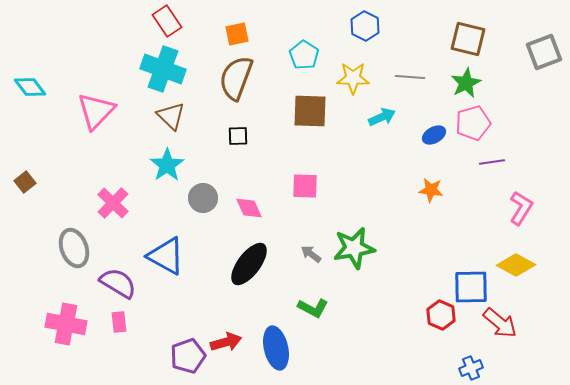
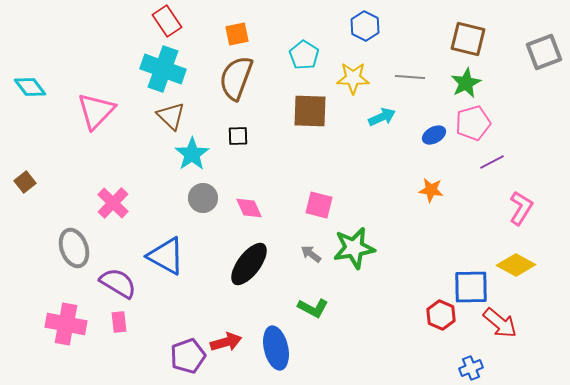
purple line at (492, 162): rotated 20 degrees counterclockwise
cyan star at (167, 165): moved 25 px right, 11 px up
pink square at (305, 186): moved 14 px right, 19 px down; rotated 12 degrees clockwise
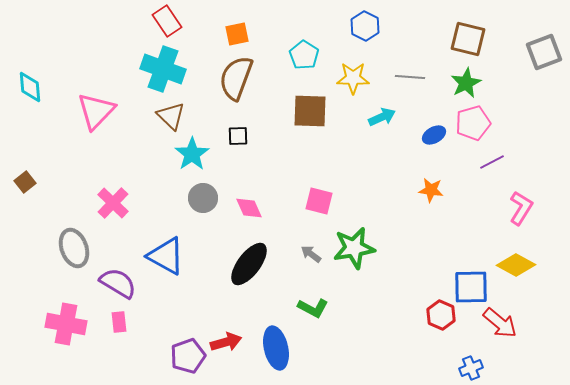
cyan diamond at (30, 87): rotated 32 degrees clockwise
pink square at (319, 205): moved 4 px up
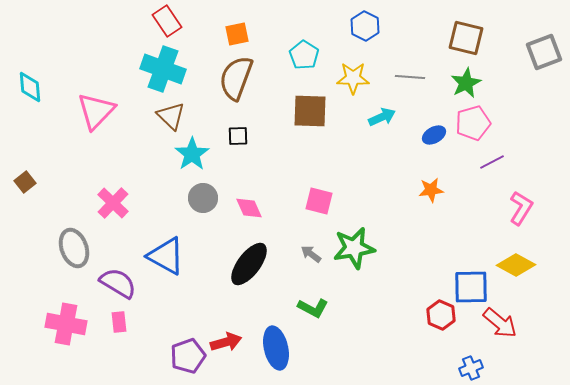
brown square at (468, 39): moved 2 px left, 1 px up
orange star at (431, 190): rotated 15 degrees counterclockwise
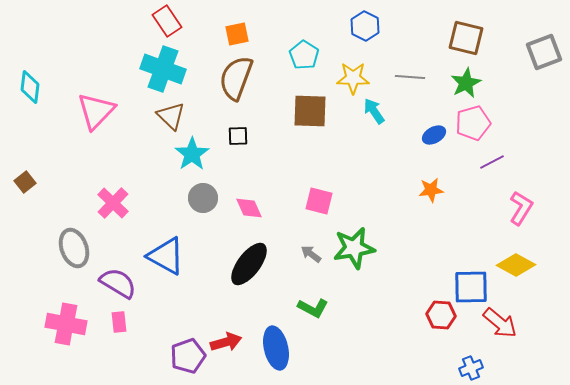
cyan diamond at (30, 87): rotated 12 degrees clockwise
cyan arrow at (382, 117): moved 8 px left, 6 px up; rotated 100 degrees counterclockwise
red hexagon at (441, 315): rotated 20 degrees counterclockwise
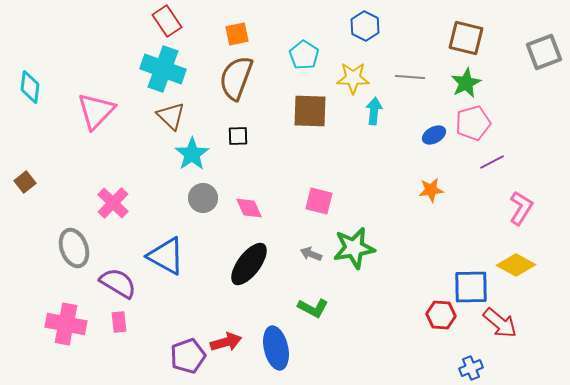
cyan arrow at (374, 111): rotated 40 degrees clockwise
gray arrow at (311, 254): rotated 15 degrees counterclockwise
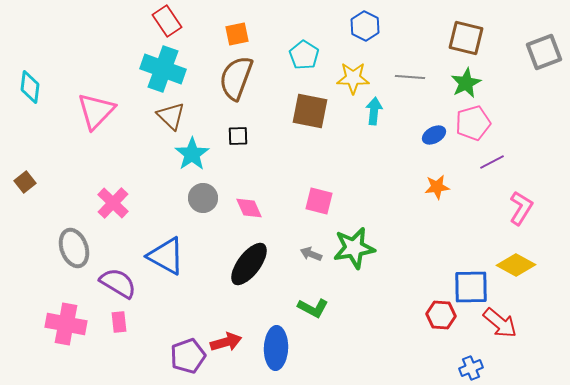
brown square at (310, 111): rotated 9 degrees clockwise
orange star at (431, 190): moved 6 px right, 3 px up
blue ellipse at (276, 348): rotated 15 degrees clockwise
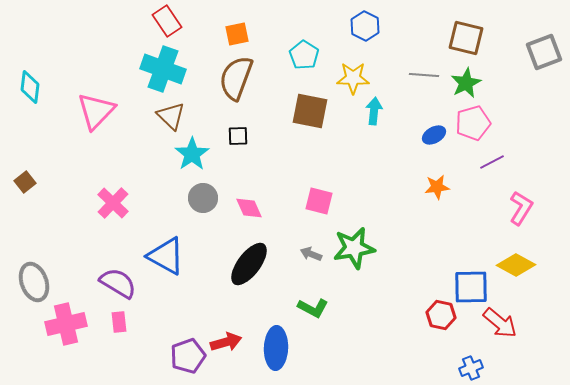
gray line at (410, 77): moved 14 px right, 2 px up
gray ellipse at (74, 248): moved 40 px left, 34 px down
red hexagon at (441, 315): rotated 8 degrees clockwise
pink cross at (66, 324): rotated 24 degrees counterclockwise
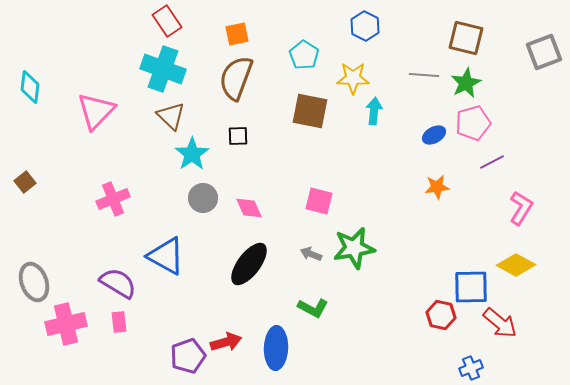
pink cross at (113, 203): moved 4 px up; rotated 24 degrees clockwise
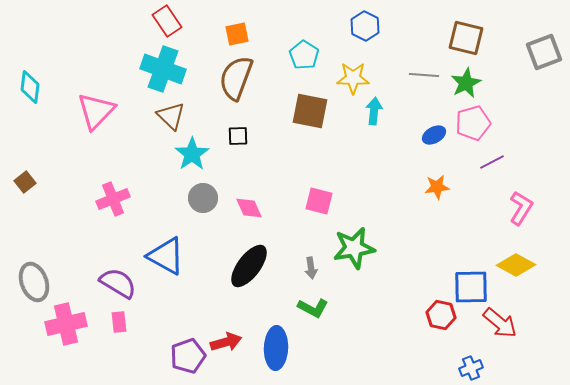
gray arrow at (311, 254): moved 14 px down; rotated 120 degrees counterclockwise
black ellipse at (249, 264): moved 2 px down
